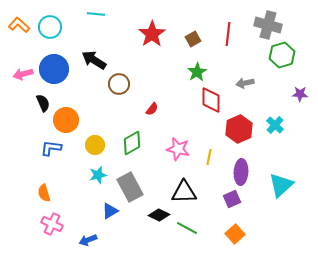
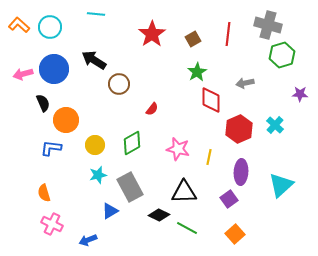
purple square: moved 3 px left; rotated 12 degrees counterclockwise
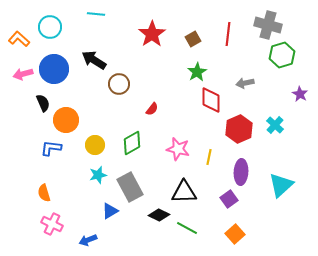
orange L-shape: moved 14 px down
purple star: rotated 28 degrees clockwise
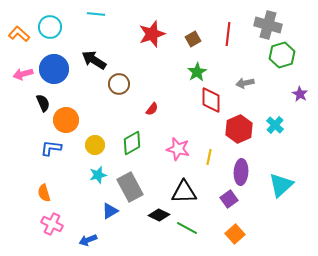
red star: rotated 16 degrees clockwise
orange L-shape: moved 5 px up
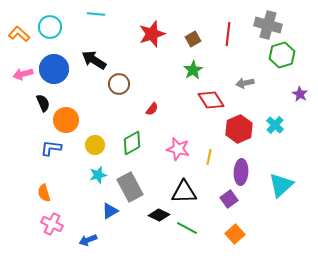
green star: moved 4 px left, 2 px up
red diamond: rotated 32 degrees counterclockwise
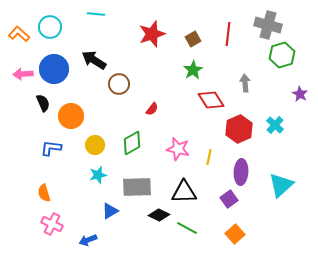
pink arrow: rotated 12 degrees clockwise
gray arrow: rotated 96 degrees clockwise
orange circle: moved 5 px right, 4 px up
gray rectangle: moved 7 px right; rotated 64 degrees counterclockwise
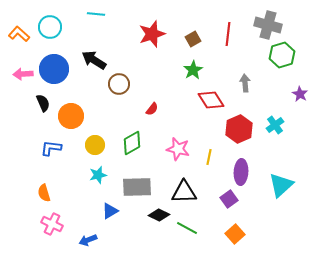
cyan cross: rotated 12 degrees clockwise
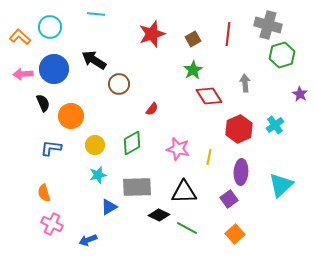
orange L-shape: moved 1 px right, 3 px down
red diamond: moved 2 px left, 4 px up
blue triangle: moved 1 px left, 4 px up
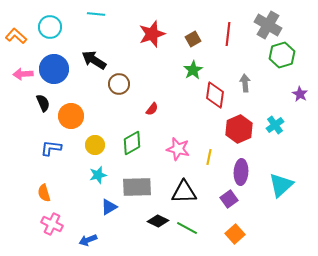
gray cross: rotated 16 degrees clockwise
orange L-shape: moved 4 px left, 1 px up
red diamond: moved 6 px right, 1 px up; rotated 40 degrees clockwise
black diamond: moved 1 px left, 6 px down
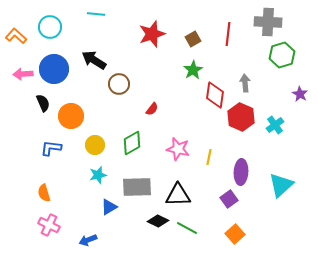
gray cross: moved 3 px up; rotated 28 degrees counterclockwise
red hexagon: moved 2 px right, 12 px up; rotated 12 degrees counterclockwise
black triangle: moved 6 px left, 3 px down
pink cross: moved 3 px left, 1 px down
